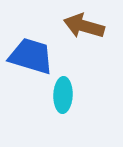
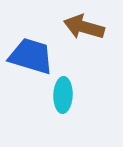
brown arrow: moved 1 px down
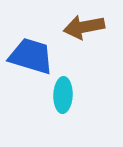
brown arrow: rotated 27 degrees counterclockwise
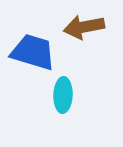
blue trapezoid: moved 2 px right, 4 px up
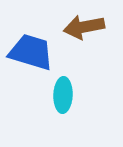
blue trapezoid: moved 2 px left
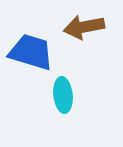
cyan ellipse: rotated 8 degrees counterclockwise
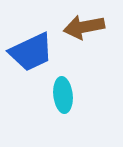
blue trapezoid: rotated 138 degrees clockwise
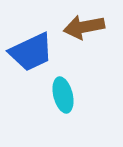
cyan ellipse: rotated 8 degrees counterclockwise
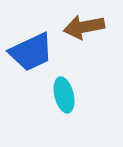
cyan ellipse: moved 1 px right
